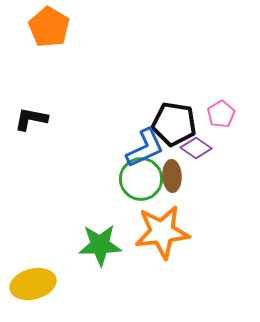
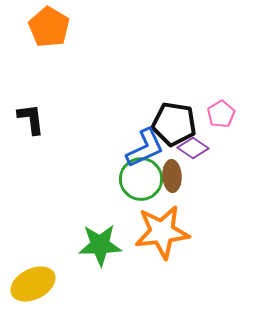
black L-shape: rotated 72 degrees clockwise
purple diamond: moved 3 px left
yellow ellipse: rotated 12 degrees counterclockwise
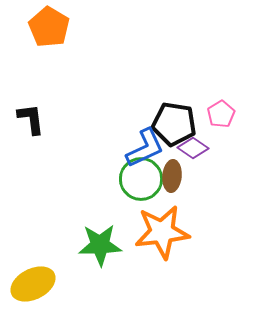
brown ellipse: rotated 8 degrees clockwise
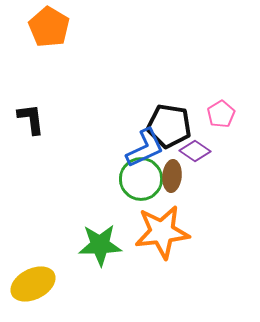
black pentagon: moved 5 px left, 2 px down
purple diamond: moved 2 px right, 3 px down
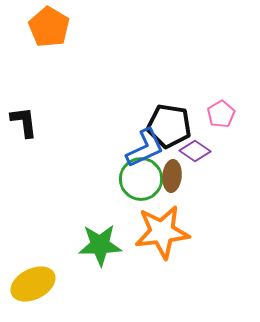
black L-shape: moved 7 px left, 3 px down
